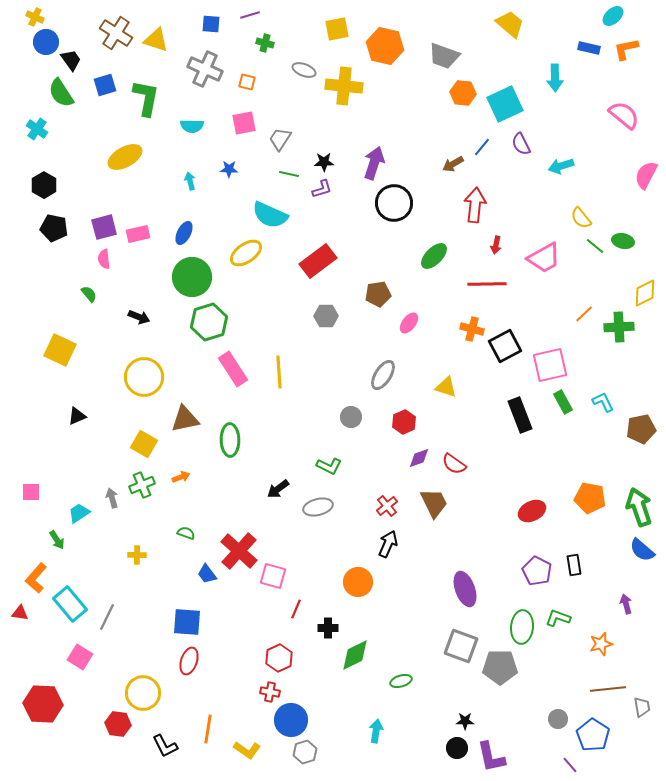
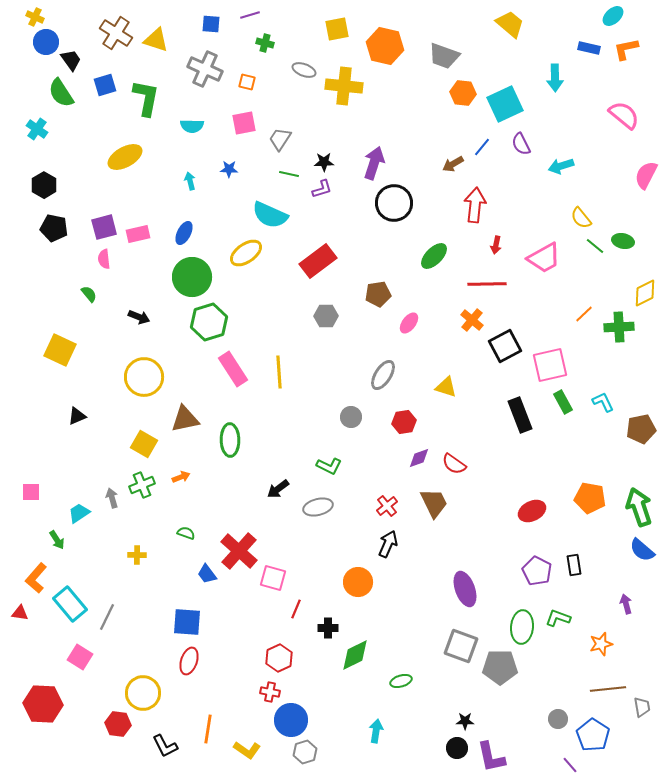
orange cross at (472, 329): moved 9 px up; rotated 25 degrees clockwise
red hexagon at (404, 422): rotated 15 degrees clockwise
pink square at (273, 576): moved 2 px down
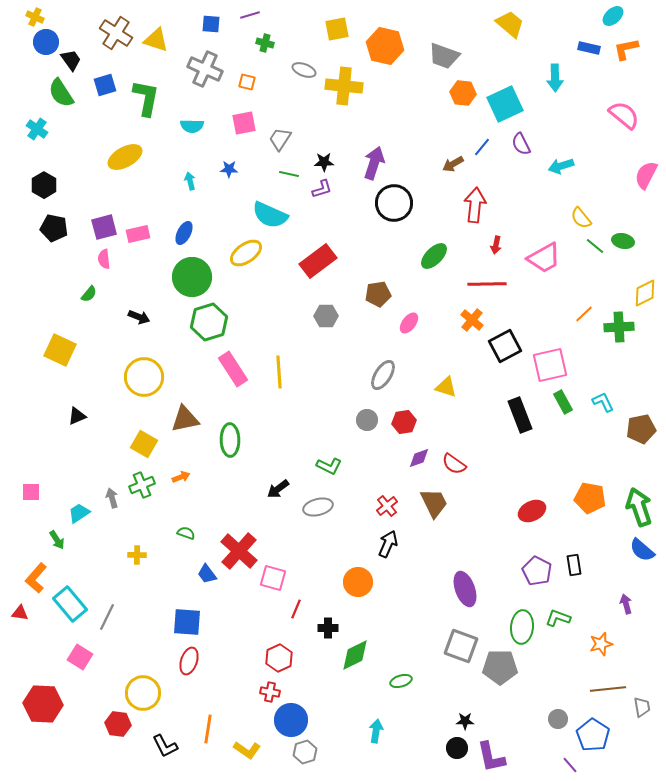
green semicircle at (89, 294): rotated 78 degrees clockwise
gray circle at (351, 417): moved 16 px right, 3 px down
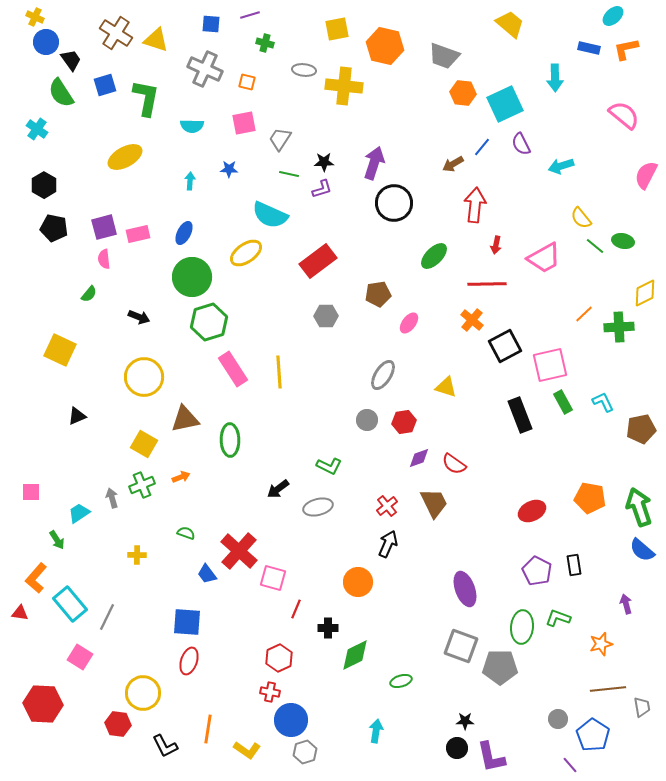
gray ellipse at (304, 70): rotated 15 degrees counterclockwise
cyan arrow at (190, 181): rotated 18 degrees clockwise
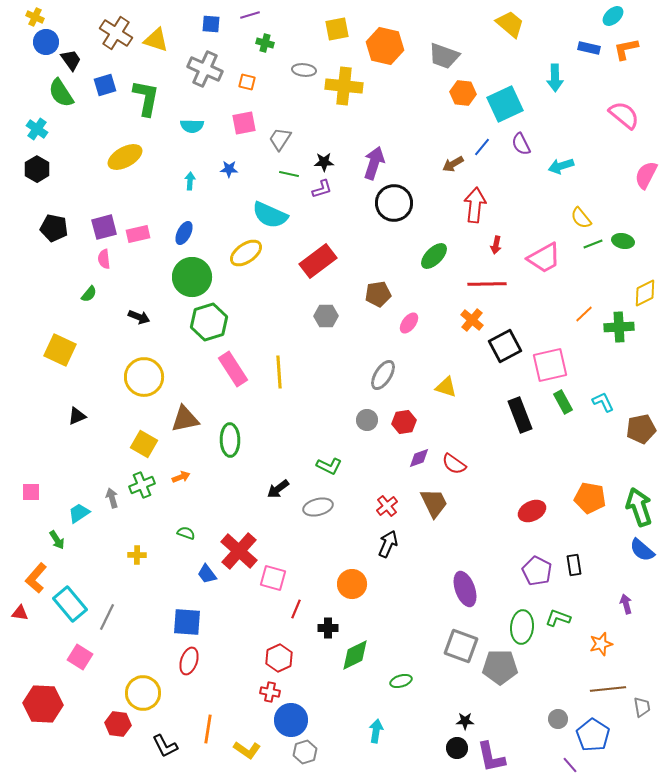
black hexagon at (44, 185): moved 7 px left, 16 px up
green line at (595, 246): moved 2 px left, 2 px up; rotated 60 degrees counterclockwise
orange circle at (358, 582): moved 6 px left, 2 px down
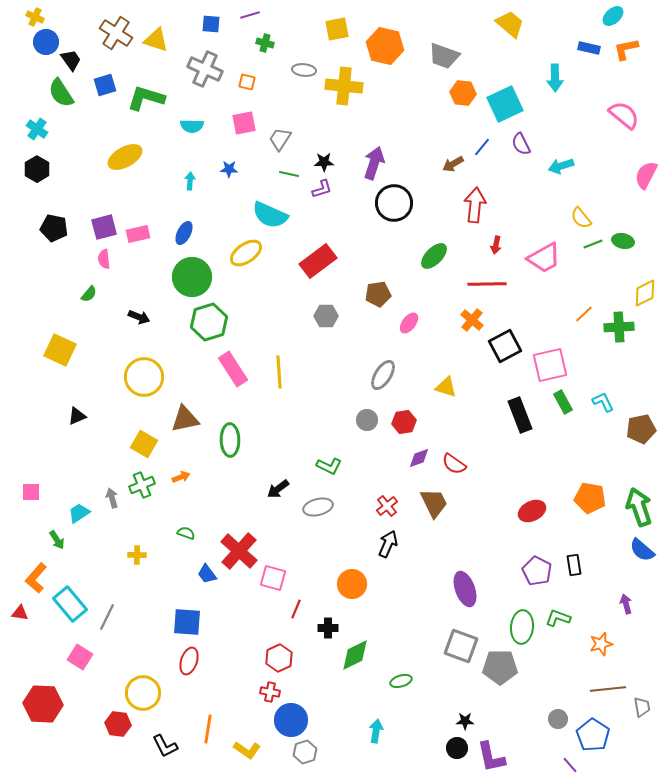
green L-shape at (146, 98): rotated 84 degrees counterclockwise
